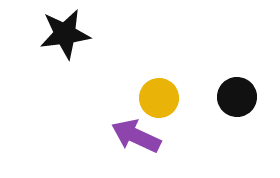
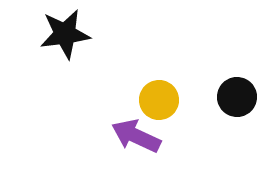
yellow circle: moved 2 px down
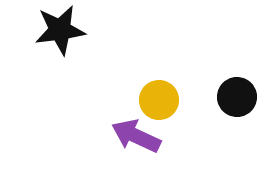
black star: moved 5 px left, 4 px up
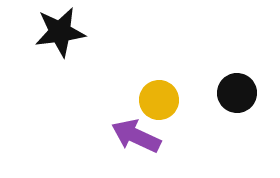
black star: moved 2 px down
black circle: moved 4 px up
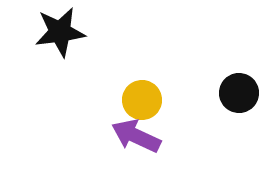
black circle: moved 2 px right
yellow circle: moved 17 px left
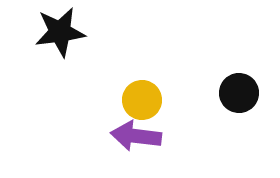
purple arrow: rotated 18 degrees counterclockwise
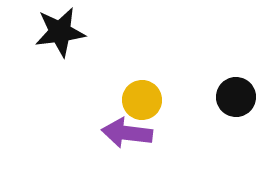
black circle: moved 3 px left, 4 px down
purple arrow: moved 9 px left, 3 px up
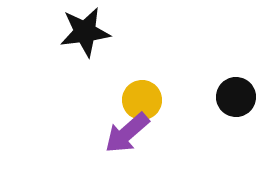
black star: moved 25 px right
purple arrow: rotated 48 degrees counterclockwise
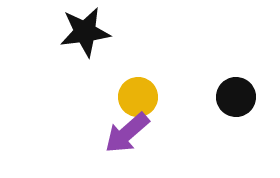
yellow circle: moved 4 px left, 3 px up
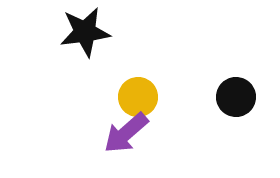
purple arrow: moved 1 px left
